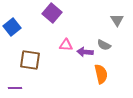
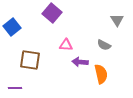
purple arrow: moved 5 px left, 10 px down
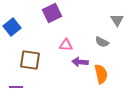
purple square: rotated 24 degrees clockwise
gray semicircle: moved 2 px left, 3 px up
purple line: moved 1 px right, 1 px up
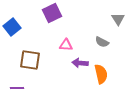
gray triangle: moved 1 px right, 1 px up
purple arrow: moved 1 px down
purple line: moved 1 px right, 1 px down
